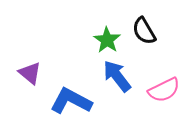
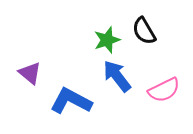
green star: rotated 20 degrees clockwise
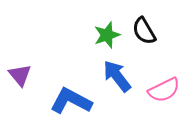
green star: moved 5 px up
purple triangle: moved 10 px left, 2 px down; rotated 10 degrees clockwise
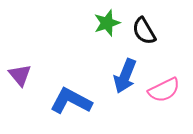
green star: moved 12 px up
blue arrow: moved 8 px right; rotated 120 degrees counterclockwise
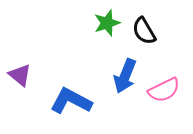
purple triangle: rotated 10 degrees counterclockwise
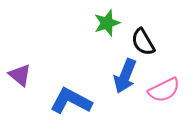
black semicircle: moved 1 px left, 11 px down
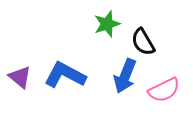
green star: moved 1 px down
purple triangle: moved 2 px down
blue L-shape: moved 6 px left, 26 px up
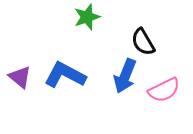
green star: moved 20 px left, 7 px up
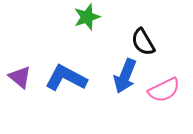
blue L-shape: moved 1 px right, 3 px down
